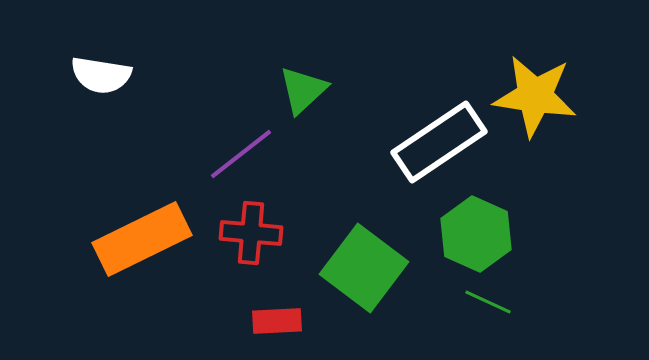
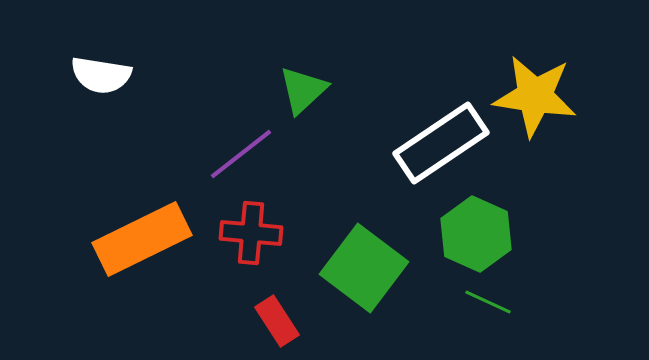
white rectangle: moved 2 px right, 1 px down
red rectangle: rotated 60 degrees clockwise
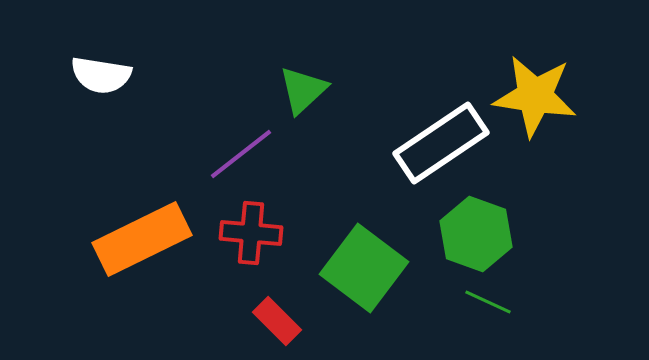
green hexagon: rotated 4 degrees counterclockwise
red rectangle: rotated 12 degrees counterclockwise
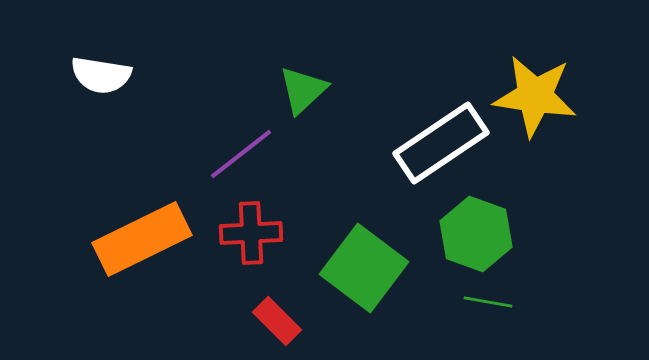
red cross: rotated 8 degrees counterclockwise
green line: rotated 15 degrees counterclockwise
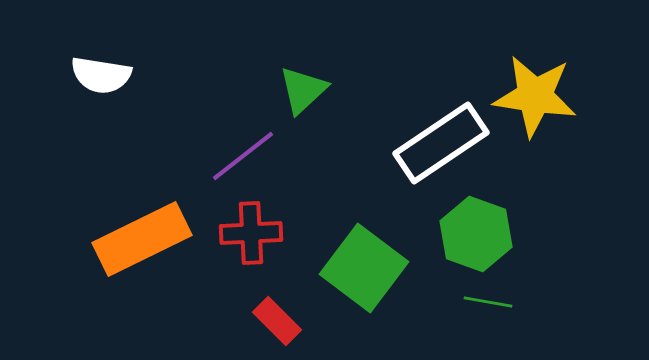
purple line: moved 2 px right, 2 px down
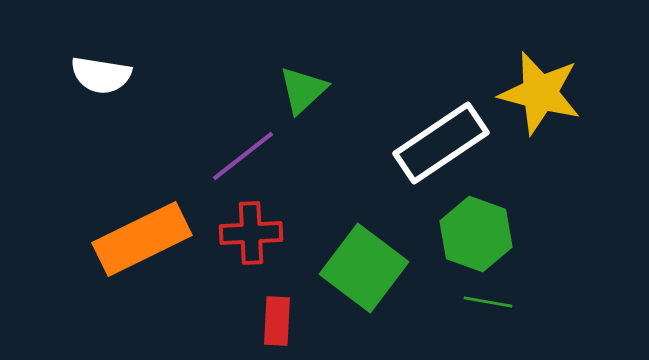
yellow star: moved 5 px right, 3 px up; rotated 6 degrees clockwise
red rectangle: rotated 48 degrees clockwise
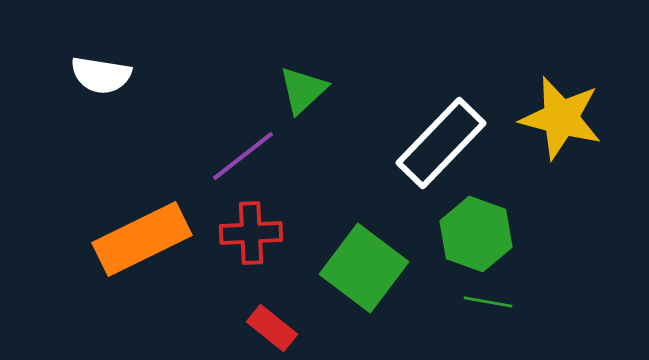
yellow star: moved 21 px right, 25 px down
white rectangle: rotated 12 degrees counterclockwise
red rectangle: moved 5 px left, 7 px down; rotated 54 degrees counterclockwise
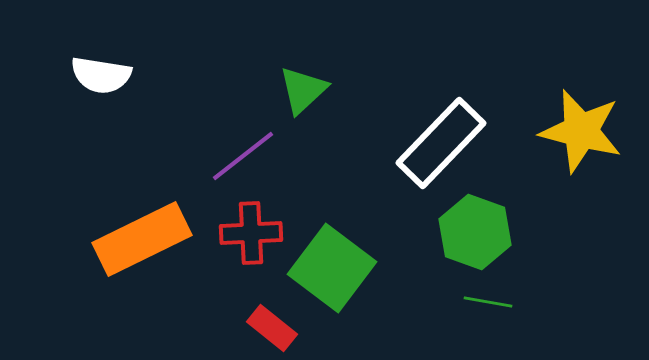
yellow star: moved 20 px right, 13 px down
green hexagon: moved 1 px left, 2 px up
green square: moved 32 px left
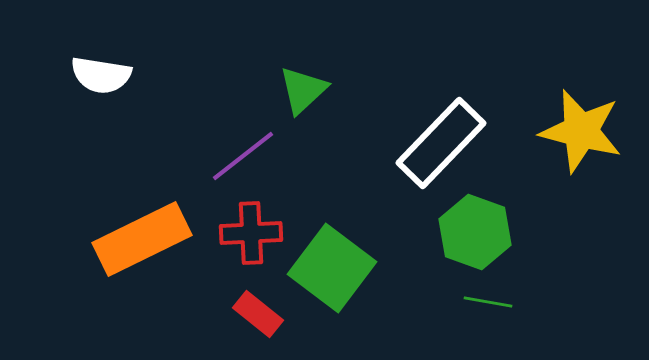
red rectangle: moved 14 px left, 14 px up
